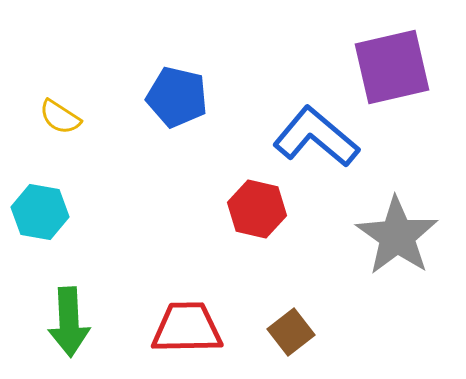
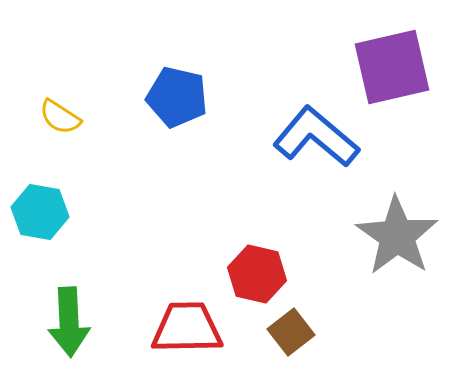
red hexagon: moved 65 px down
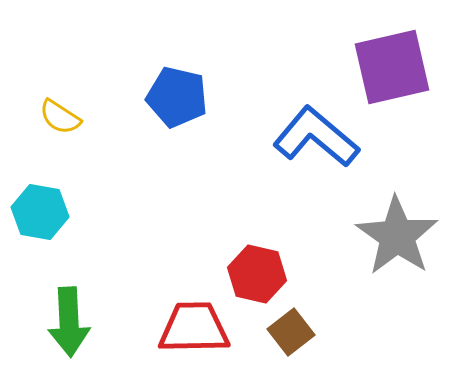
red trapezoid: moved 7 px right
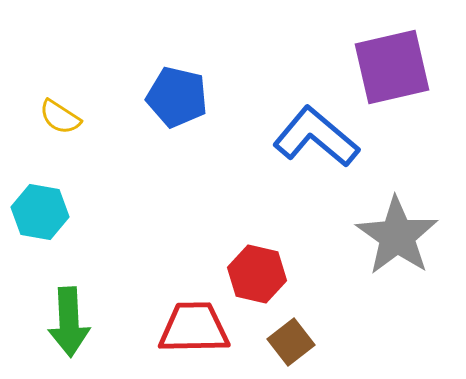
brown square: moved 10 px down
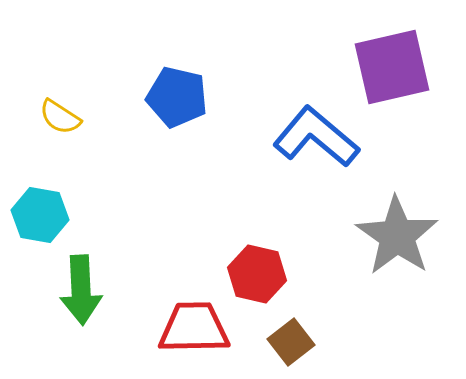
cyan hexagon: moved 3 px down
green arrow: moved 12 px right, 32 px up
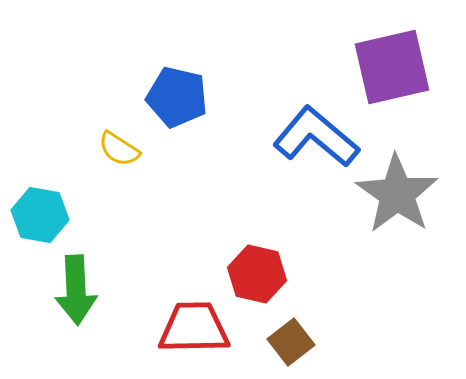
yellow semicircle: moved 59 px right, 32 px down
gray star: moved 42 px up
green arrow: moved 5 px left
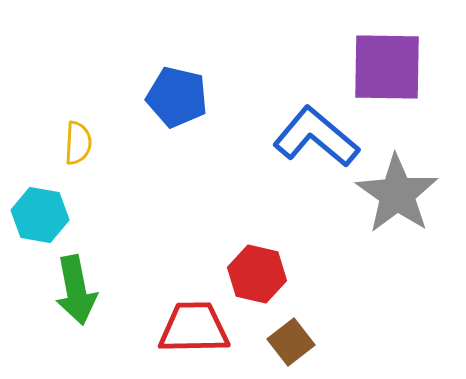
purple square: moved 5 px left; rotated 14 degrees clockwise
yellow semicircle: moved 41 px left, 6 px up; rotated 120 degrees counterclockwise
green arrow: rotated 8 degrees counterclockwise
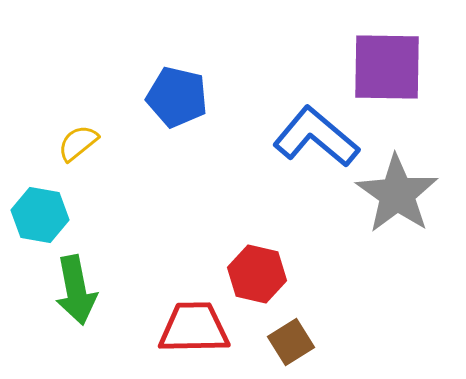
yellow semicircle: rotated 132 degrees counterclockwise
brown square: rotated 6 degrees clockwise
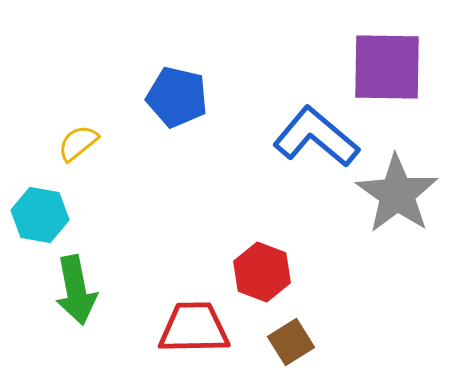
red hexagon: moved 5 px right, 2 px up; rotated 8 degrees clockwise
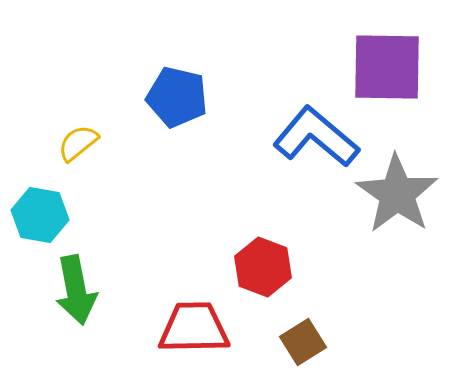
red hexagon: moved 1 px right, 5 px up
brown square: moved 12 px right
